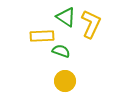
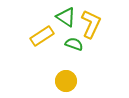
yellow rectangle: rotated 30 degrees counterclockwise
green semicircle: moved 13 px right, 7 px up
yellow circle: moved 1 px right
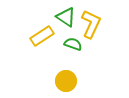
green semicircle: moved 1 px left
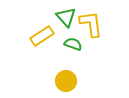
green triangle: rotated 15 degrees clockwise
yellow L-shape: rotated 32 degrees counterclockwise
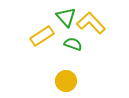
yellow L-shape: moved 1 px up; rotated 36 degrees counterclockwise
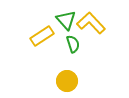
green triangle: moved 3 px down
green semicircle: rotated 54 degrees clockwise
yellow circle: moved 1 px right
